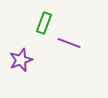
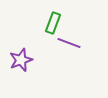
green rectangle: moved 9 px right
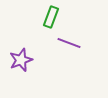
green rectangle: moved 2 px left, 6 px up
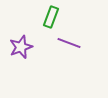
purple star: moved 13 px up
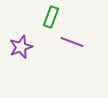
purple line: moved 3 px right, 1 px up
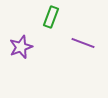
purple line: moved 11 px right, 1 px down
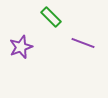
green rectangle: rotated 65 degrees counterclockwise
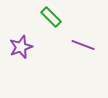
purple line: moved 2 px down
